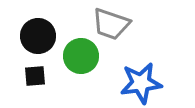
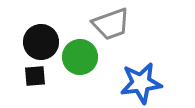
gray trapezoid: rotated 39 degrees counterclockwise
black circle: moved 3 px right, 6 px down
green circle: moved 1 px left, 1 px down
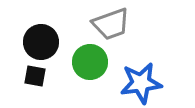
green circle: moved 10 px right, 5 px down
black square: rotated 15 degrees clockwise
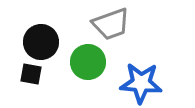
green circle: moved 2 px left
black square: moved 4 px left, 2 px up
blue star: rotated 12 degrees clockwise
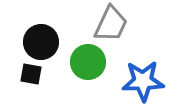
gray trapezoid: rotated 45 degrees counterclockwise
blue star: moved 2 px right, 2 px up; rotated 6 degrees counterclockwise
